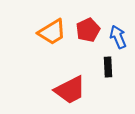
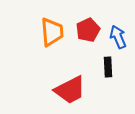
orange trapezoid: rotated 64 degrees counterclockwise
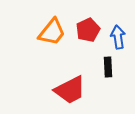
orange trapezoid: rotated 44 degrees clockwise
blue arrow: rotated 15 degrees clockwise
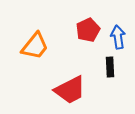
orange trapezoid: moved 17 px left, 14 px down
black rectangle: moved 2 px right
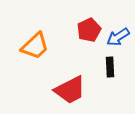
red pentagon: moved 1 px right
blue arrow: rotated 115 degrees counterclockwise
orange trapezoid: rotated 8 degrees clockwise
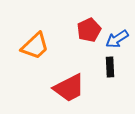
blue arrow: moved 1 px left, 2 px down
red trapezoid: moved 1 px left, 2 px up
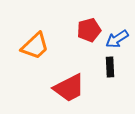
red pentagon: rotated 10 degrees clockwise
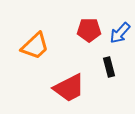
red pentagon: rotated 15 degrees clockwise
blue arrow: moved 3 px right, 6 px up; rotated 15 degrees counterclockwise
black rectangle: moved 1 px left; rotated 12 degrees counterclockwise
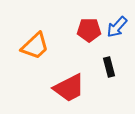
blue arrow: moved 3 px left, 6 px up
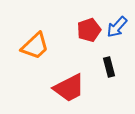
red pentagon: rotated 20 degrees counterclockwise
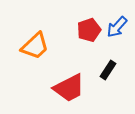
black rectangle: moved 1 px left, 3 px down; rotated 48 degrees clockwise
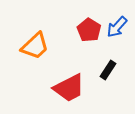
red pentagon: rotated 20 degrees counterclockwise
